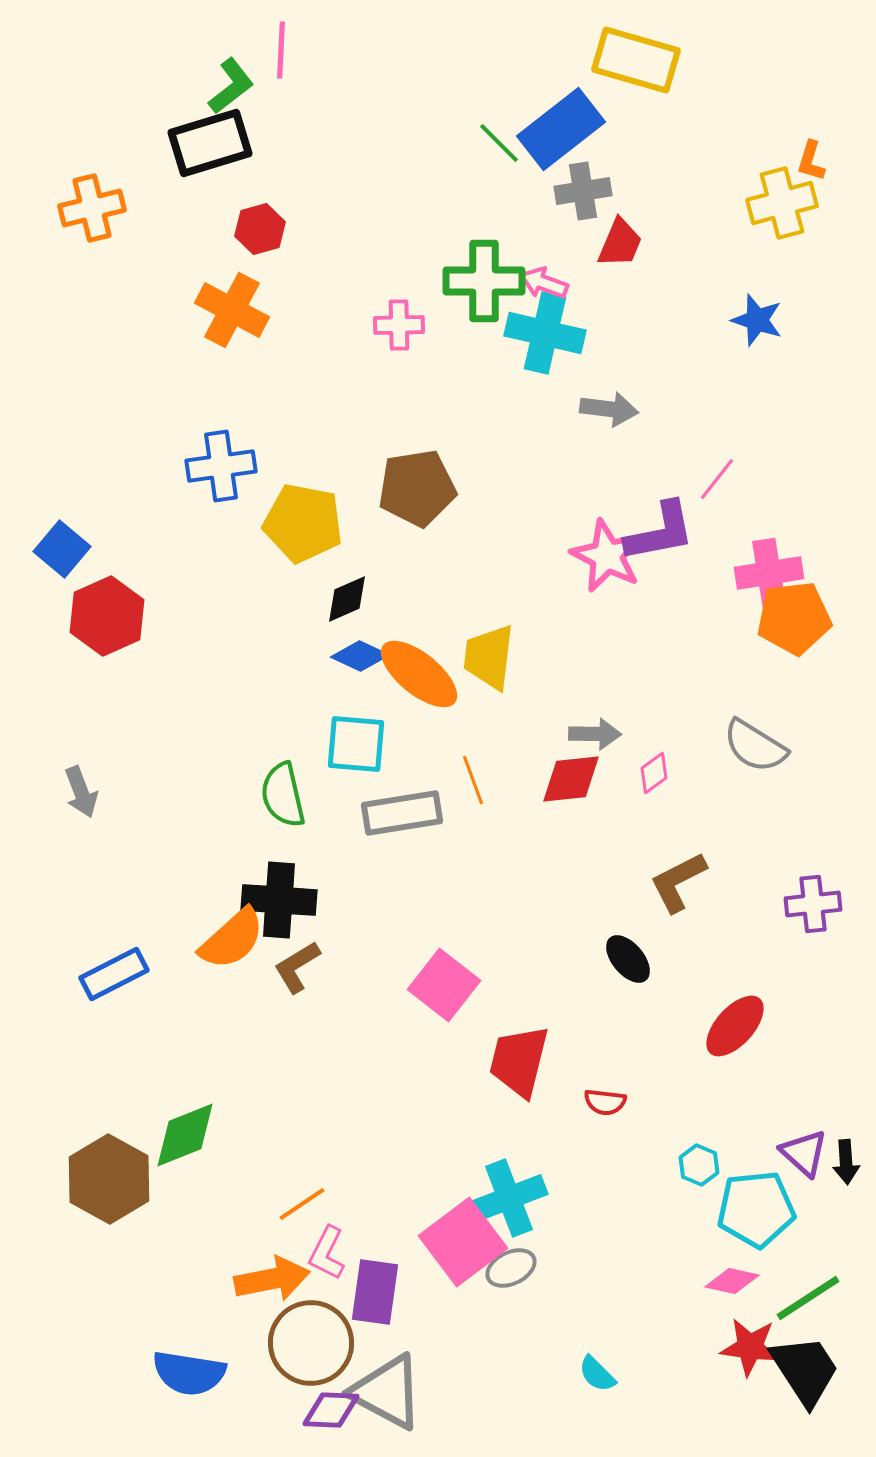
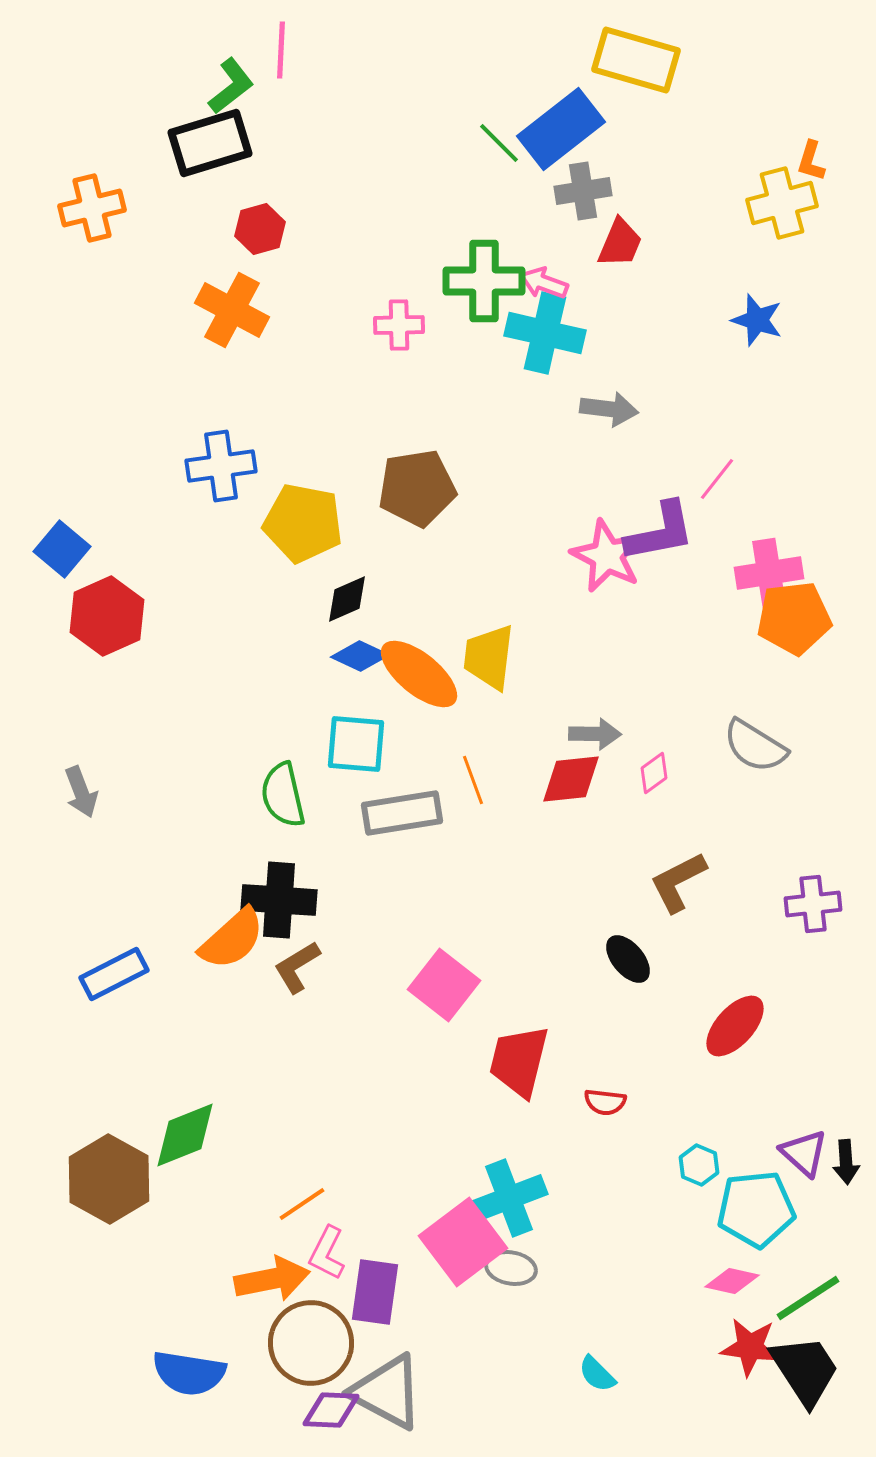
gray ellipse at (511, 1268): rotated 36 degrees clockwise
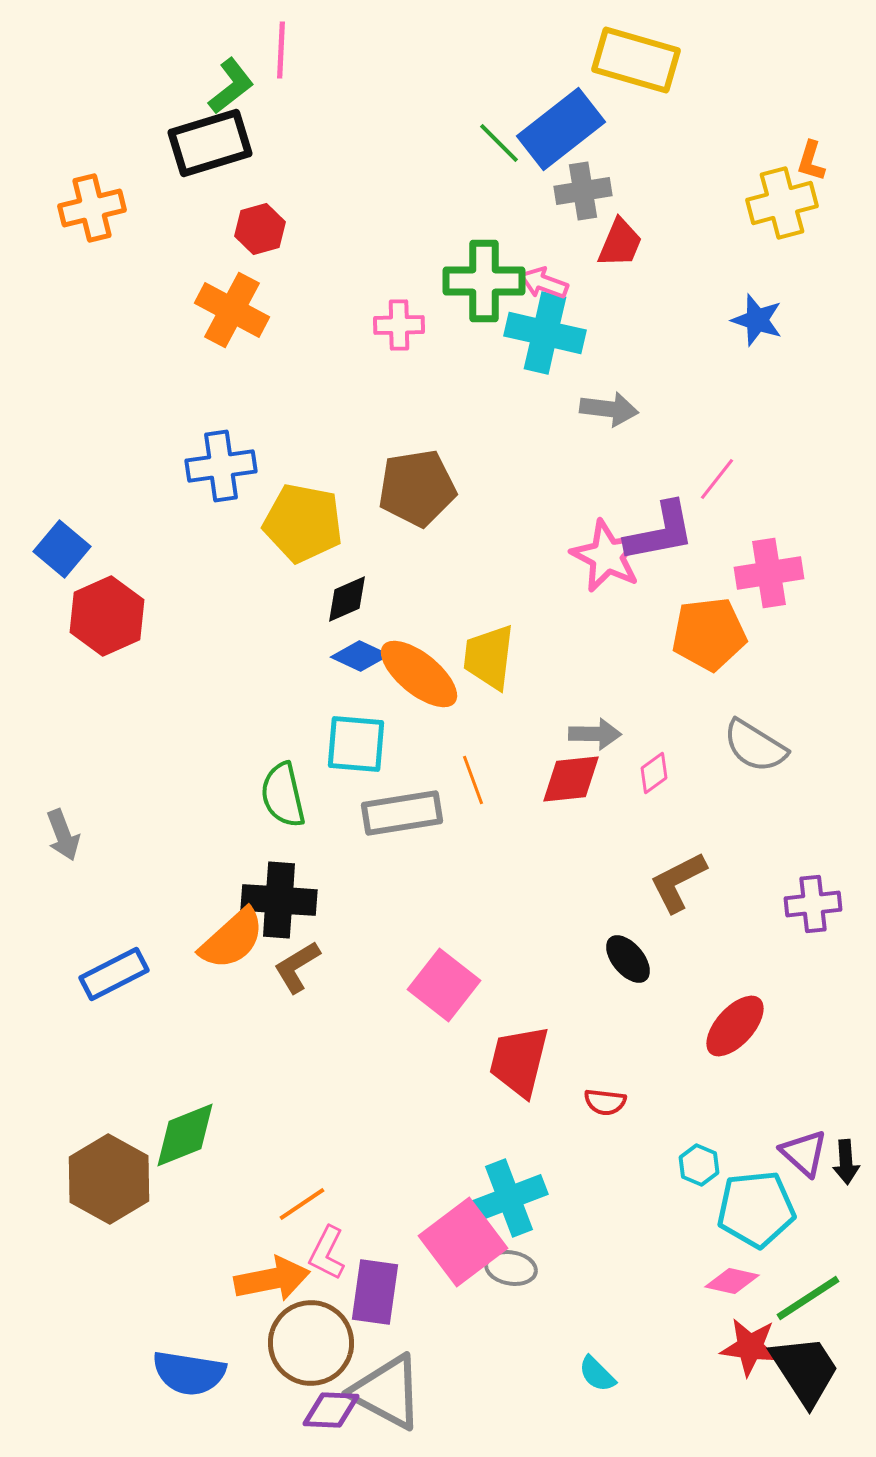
orange pentagon at (794, 618): moved 85 px left, 16 px down
gray arrow at (81, 792): moved 18 px left, 43 px down
